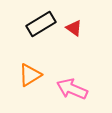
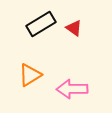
pink arrow: rotated 24 degrees counterclockwise
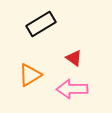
red triangle: moved 30 px down
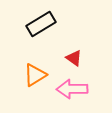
orange triangle: moved 5 px right
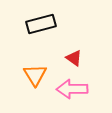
black rectangle: rotated 16 degrees clockwise
orange triangle: rotated 30 degrees counterclockwise
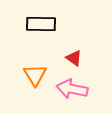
black rectangle: rotated 16 degrees clockwise
pink arrow: rotated 12 degrees clockwise
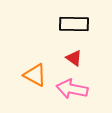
black rectangle: moved 33 px right
orange triangle: rotated 30 degrees counterclockwise
